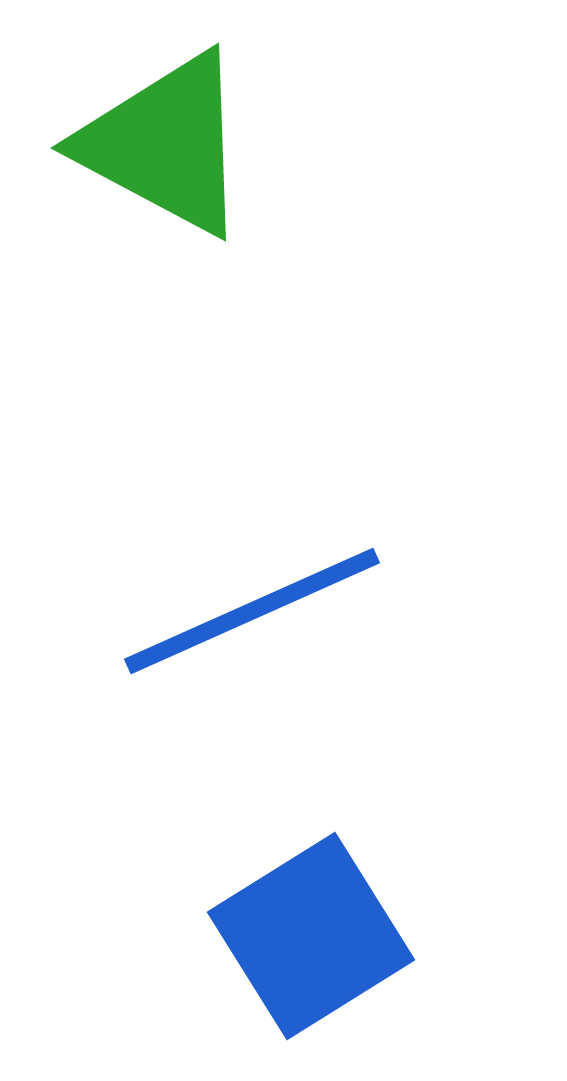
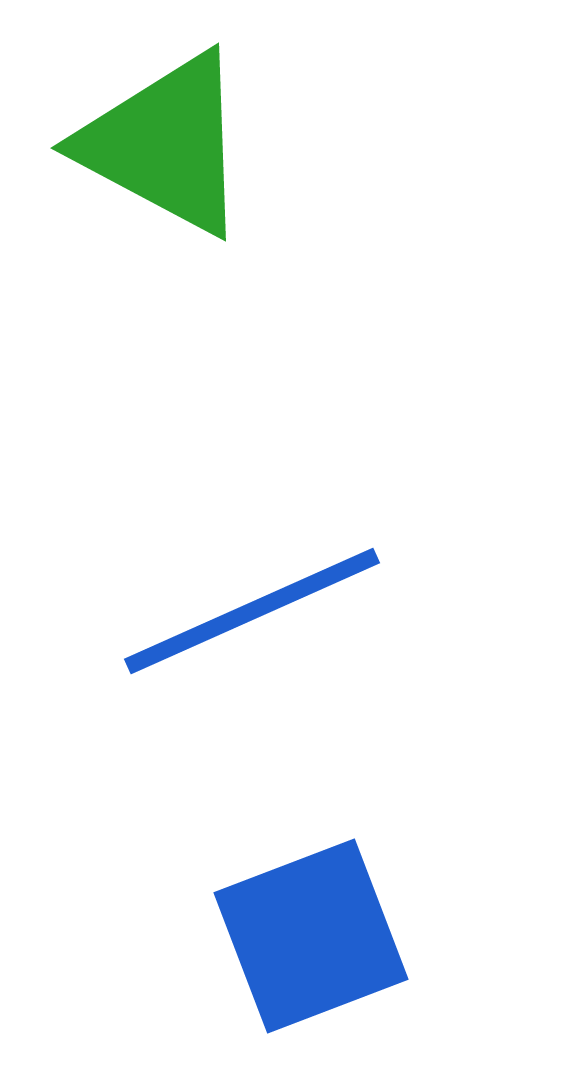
blue square: rotated 11 degrees clockwise
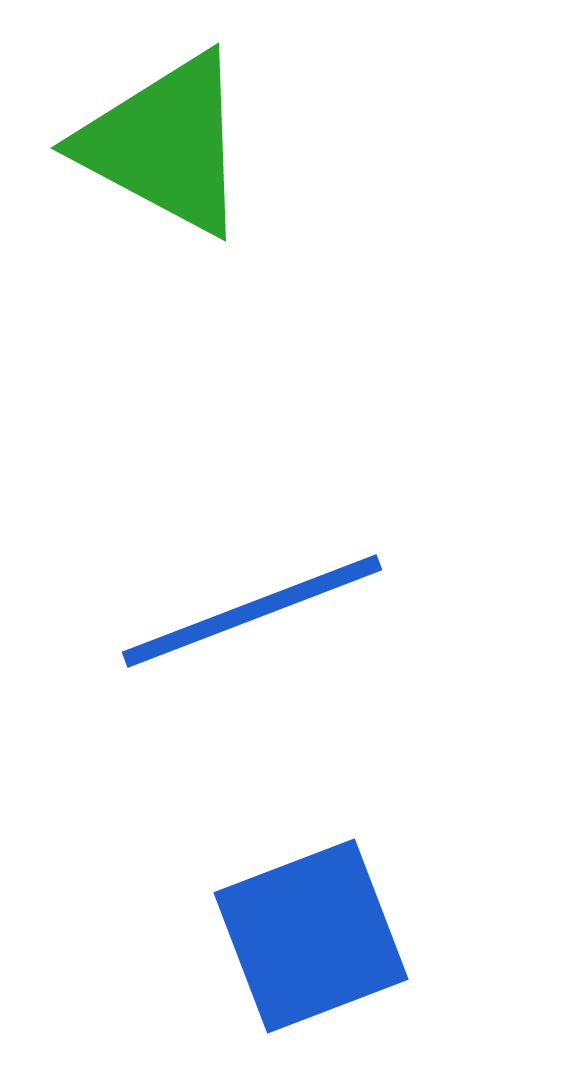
blue line: rotated 3 degrees clockwise
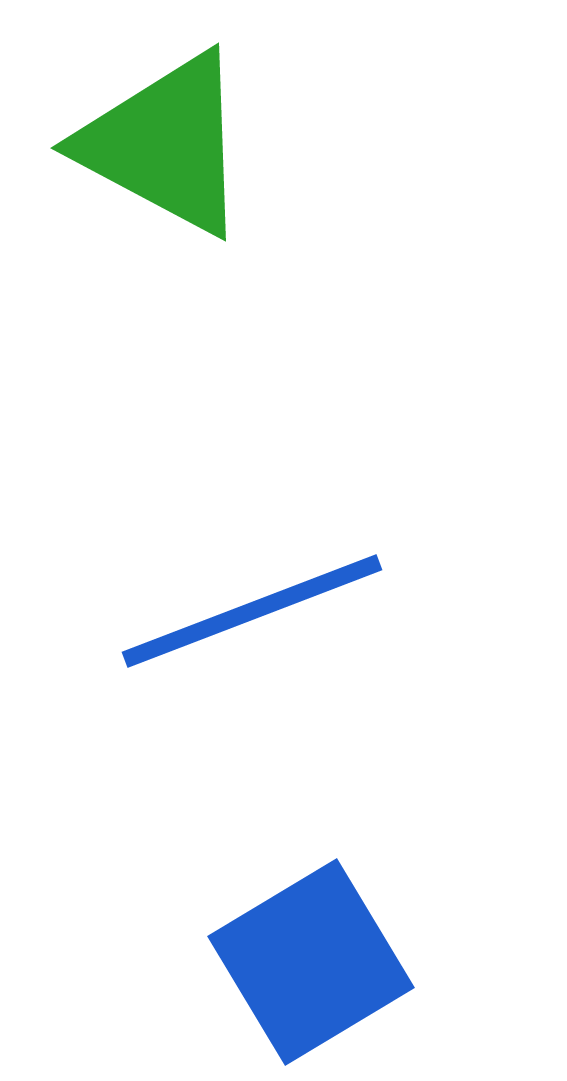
blue square: moved 26 px down; rotated 10 degrees counterclockwise
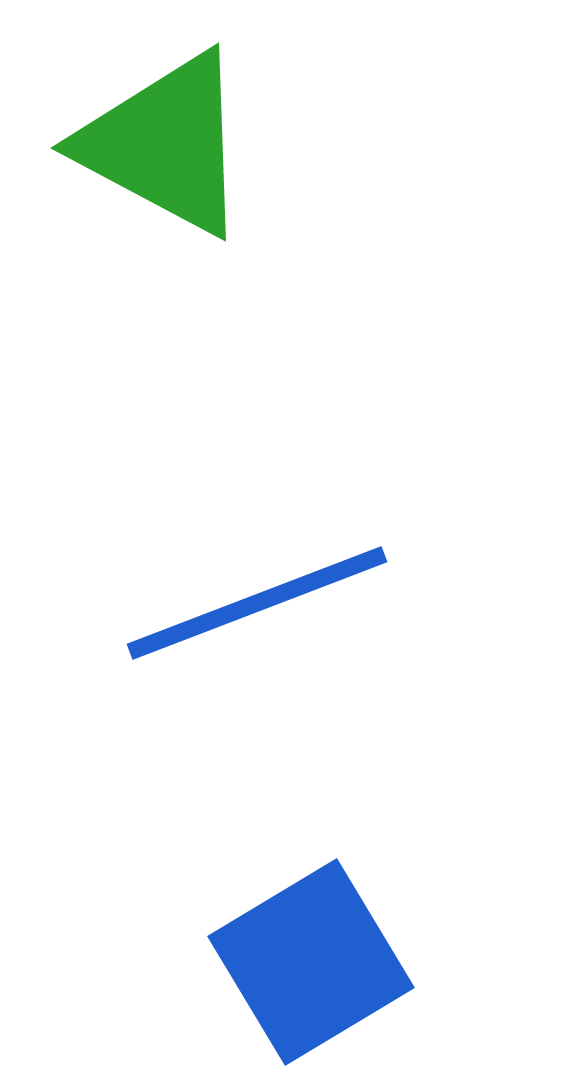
blue line: moved 5 px right, 8 px up
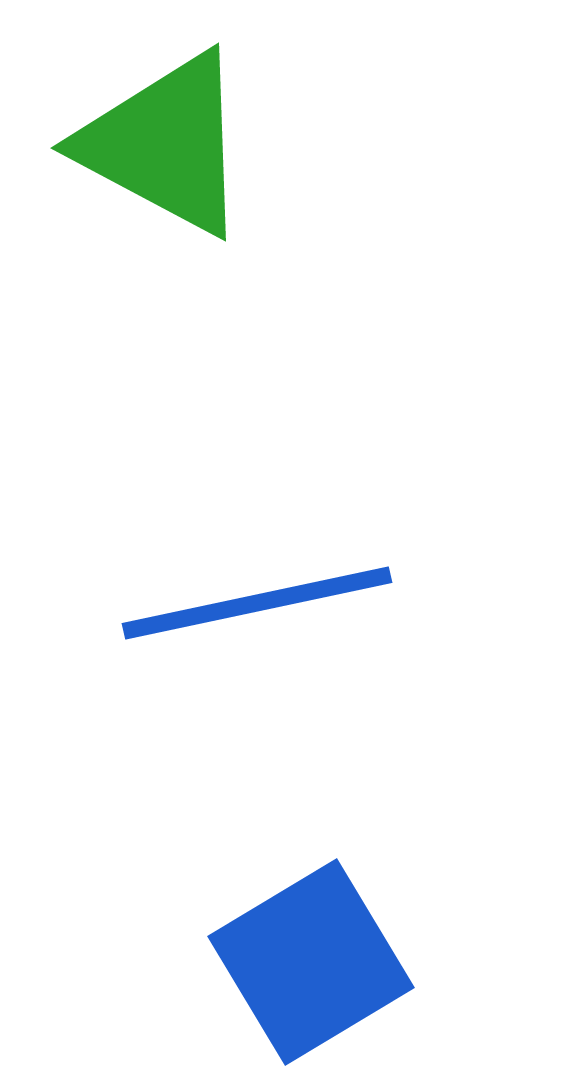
blue line: rotated 9 degrees clockwise
